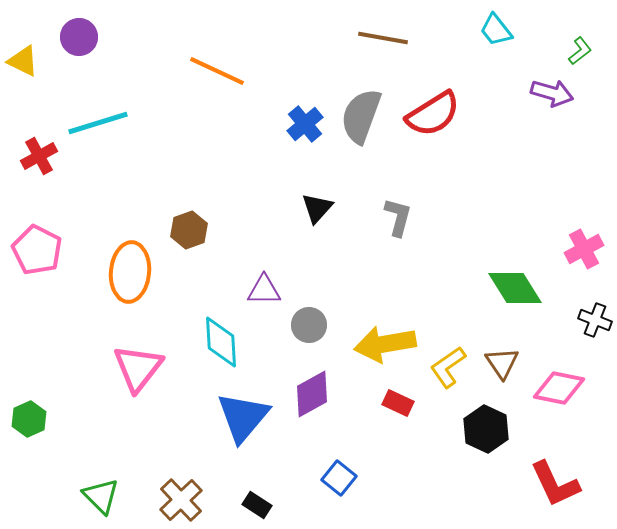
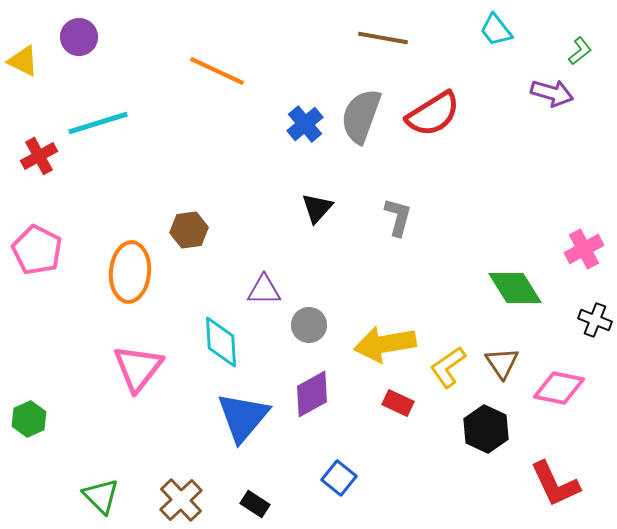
brown hexagon: rotated 12 degrees clockwise
black rectangle: moved 2 px left, 1 px up
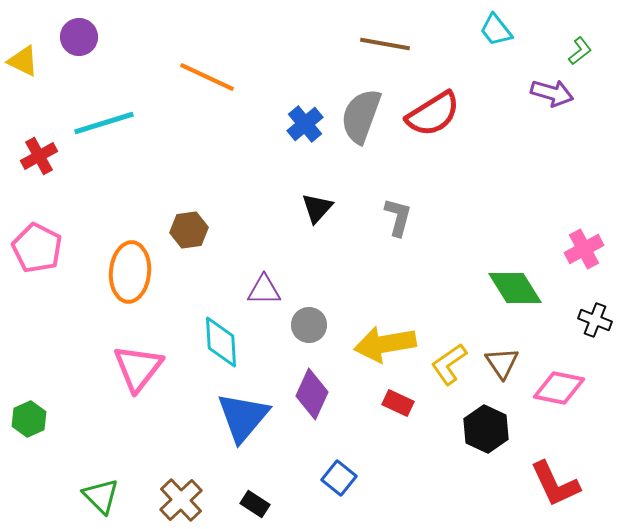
brown line: moved 2 px right, 6 px down
orange line: moved 10 px left, 6 px down
cyan line: moved 6 px right
pink pentagon: moved 2 px up
yellow L-shape: moved 1 px right, 3 px up
purple diamond: rotated 36 degrees counterclockwise
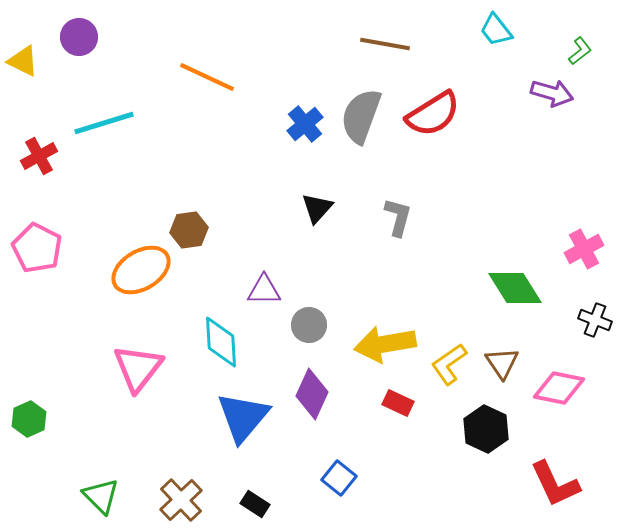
orange ellipse: moved 11 px right, 2 px up; rotated 54 degrees clockwise
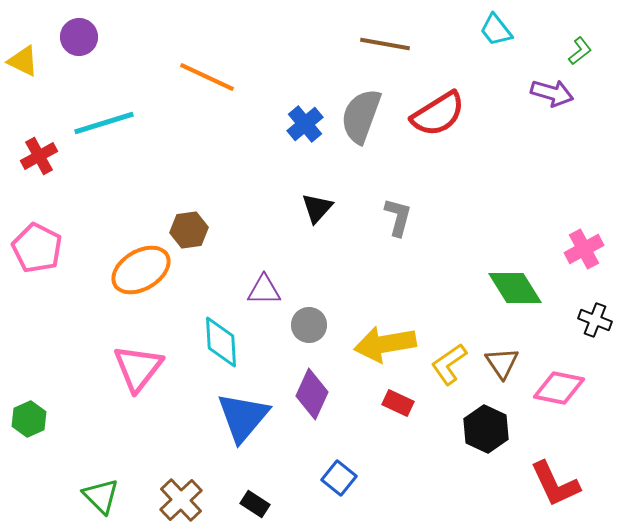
red semicircle: moved 5 px right
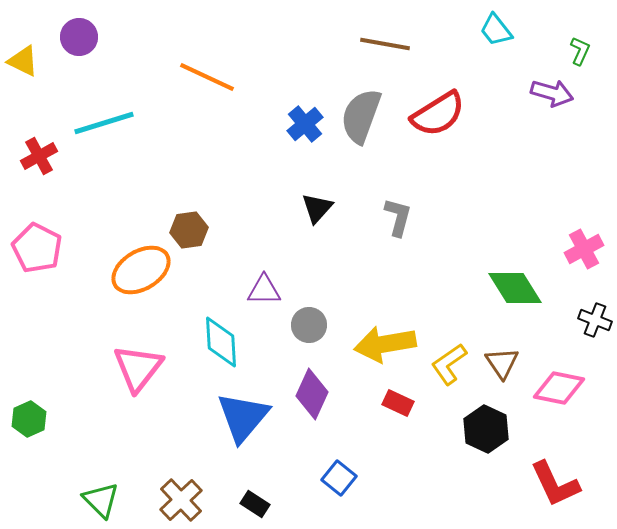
green L-shape: rotated 28 degrees counterclockwise
green triangle: moved 4 px down
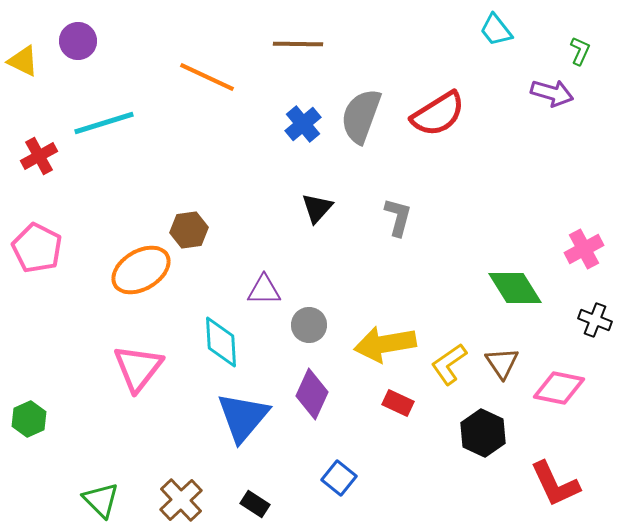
purple circle: moved 1 px left, 4 px down
brown line: moved 87 px left; rotated 9 degrees counterclockwise
blue cross: moved 2 px left
black hexagon: moved 3 px left, 4 px down
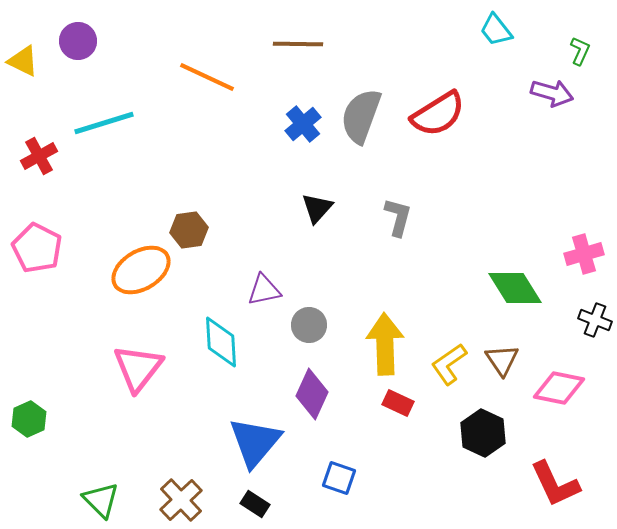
pink cross: moved 5 px down; rotated 12 degrees clockwise
purple triangle: rotated 12 degrees counterclockwise
yellow arrow: rotated 98 degrees clockwise
brown triangle: moved 3 px up
blue triangle: moved 12 px right, 25 px down
blue square: rotated 20 degrees counterclockwise
